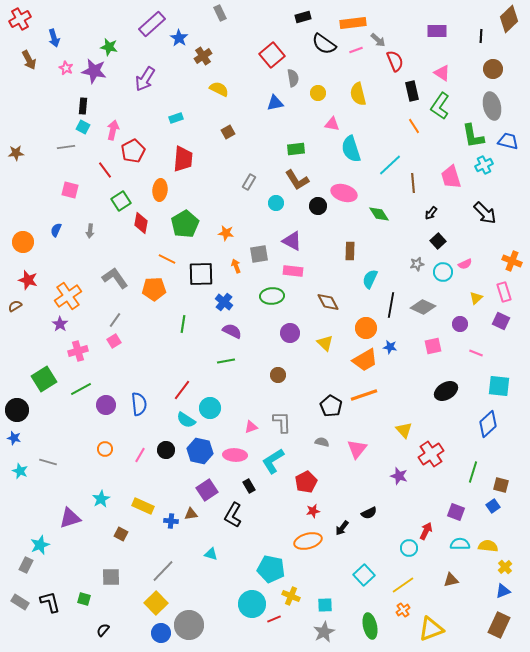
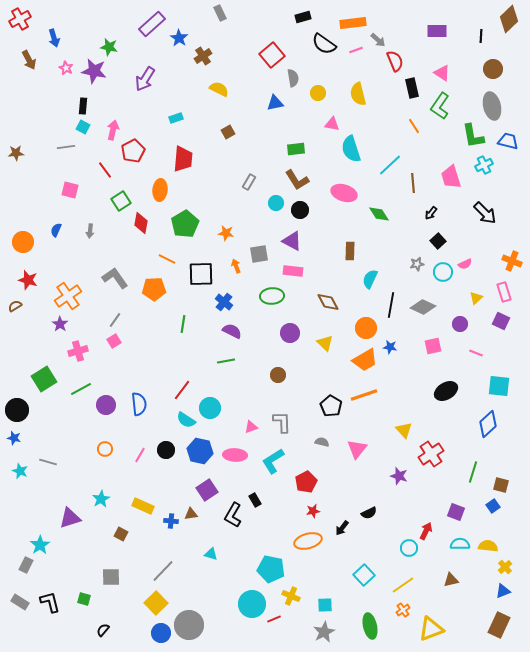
black rectangle at (412, 91): moved 3 px up
black circle at (318, 206): moved 18 px left, 4 px down
black rectangle at (249, 486): moved 6 px right, 14 px down
cyan star at (40, 545): rotated 12 degrees counterclockwise
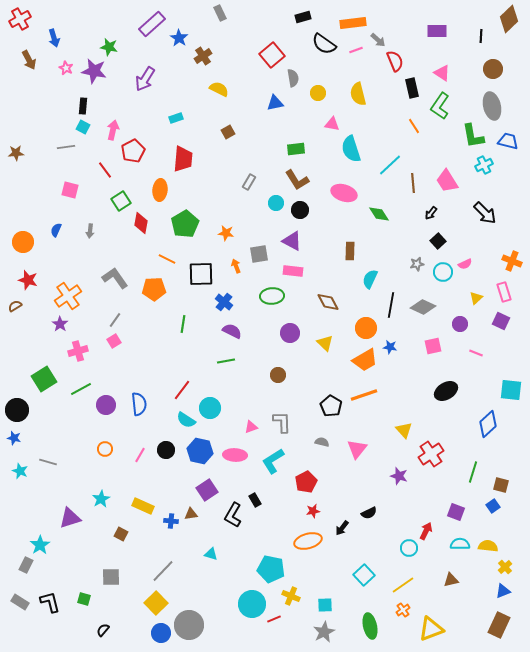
pink trapezoid at (451, 177): moved 4 px left, 4 px down; rotated 15 degrees counterclockwise
cyan square at (499, 386): moved 12 px right, 4 px down
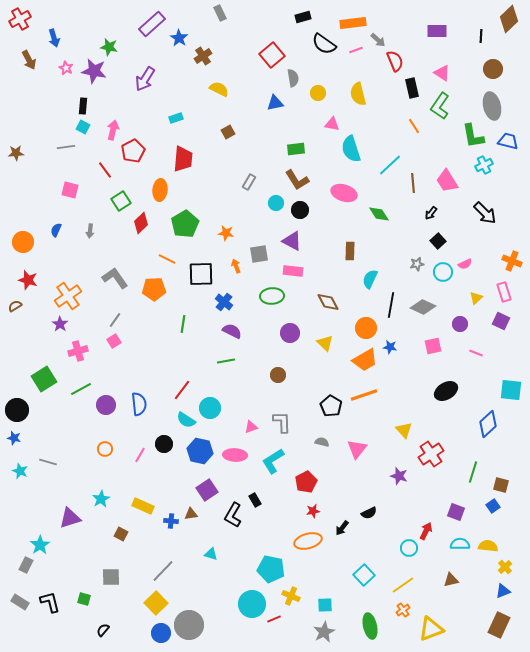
red diamond at (141, 223): rotated 35 degrees clockwise
black circle at (166, 450): moved 2 px left, 6 px up
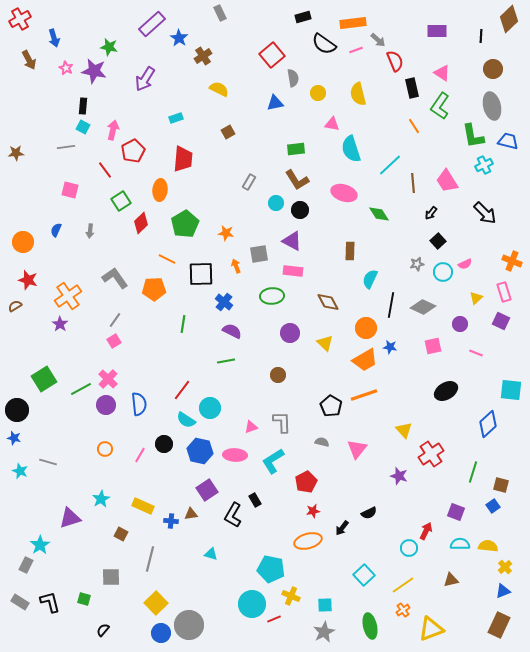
pink cross at (78, 351): moved 30 px right, 28 px down; rotated 30 degrees counterclockwise
gray line at (163, 571): moved 13 px left, 12 px up; rotated 30 degrees counterclockwise
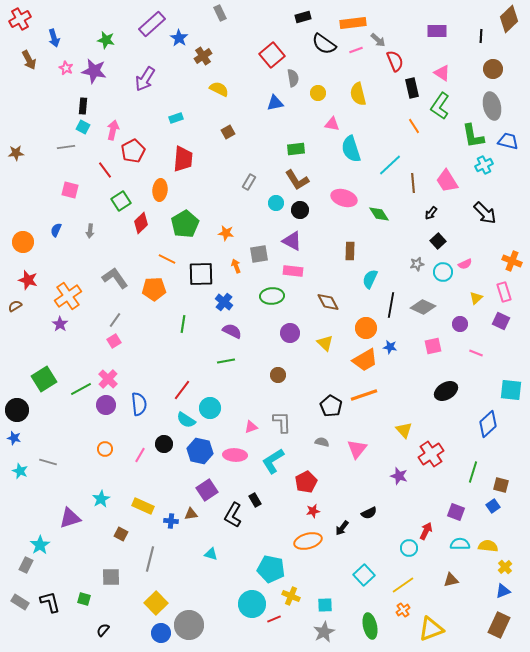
green star at (109, 47): moved 3 px left, 7 px up
pink ellipse at (344, 193): moved 5 px down
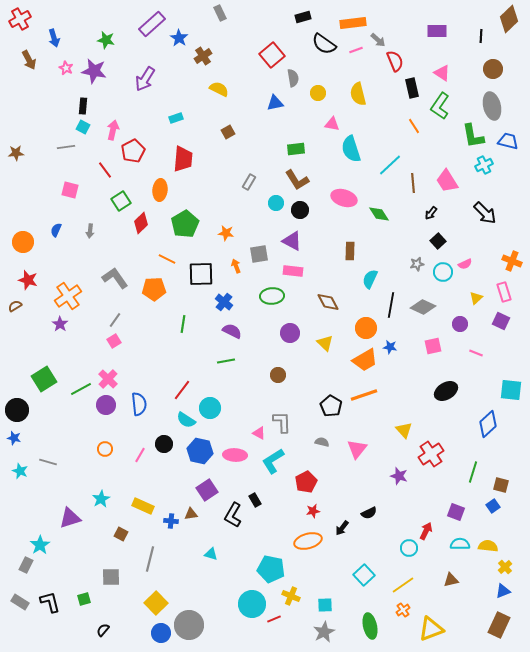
pink triangle at (251, 427): moved 8 px right, 6 px down; rotated 48 degrees clockwise
green square at (84, 599): rotated 32 degrees counterclockwise
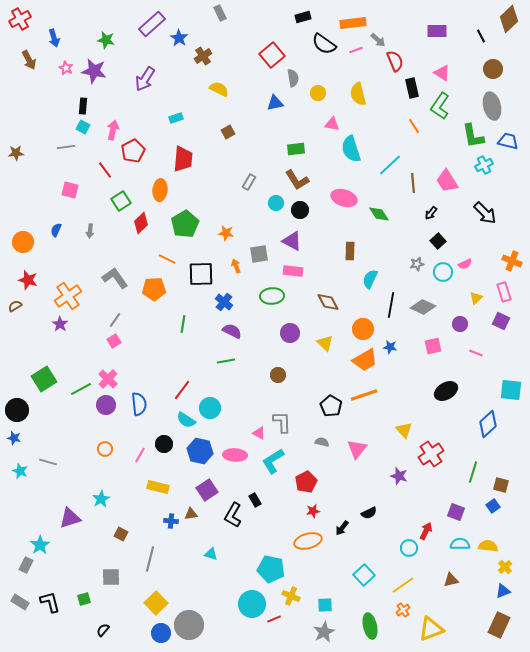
black line at (481, 36): rotated 32 degrees counterclockwise
orange circle at (366, 328): moved 3 px left, 1 px down
yellow rectangle at (143, 506): moved 15 px right, 19 px up; rotated 10 degrees counterclockwise
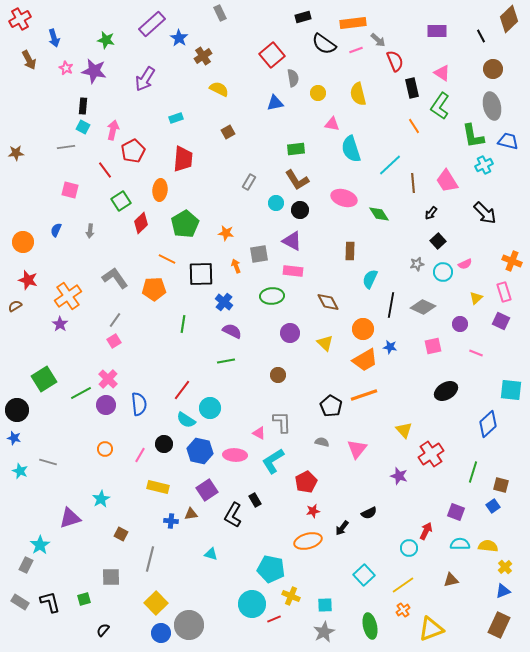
green line at (81, 389): moved 4 px down
